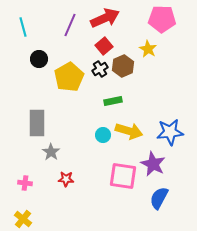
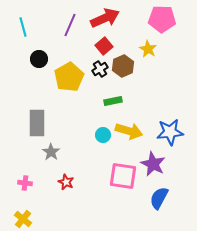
red star: moved 3 px down; rotated 21 degrees clockwise
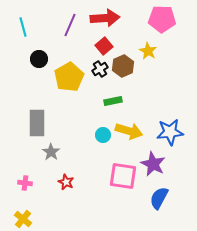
red arrow: rotated 20 degrees clockwise
yellow star: moved 2 px down
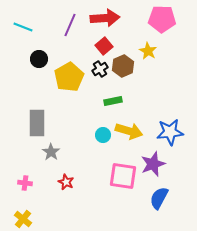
cyan line: rotated 54 degrees counterclockwise
purple star: rotated 25 degrees clockwise
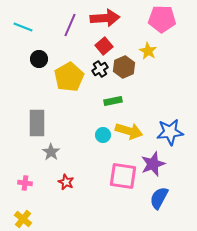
brown hexagon: moved 1 px right, 1 px down
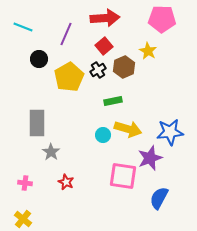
purple line: moved 4 px left, 9 px down
black cross: moved 2 px left, 1 px down
yellow arrow: moved 1 px left, 2 px up
purple star: moved 3 px left, 6 px up
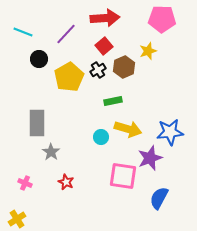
cyan line: moved 5 px down
purple line: rotated 20 degrees clockwise
yellow star: rotated 24 degrees clockwise
cyan circle: moved 2 px left, 2 px down
pink cross: rotated 16 degrees clockwise
yellow cross: moved 6 px left; rotated 18 degrees clockwise
